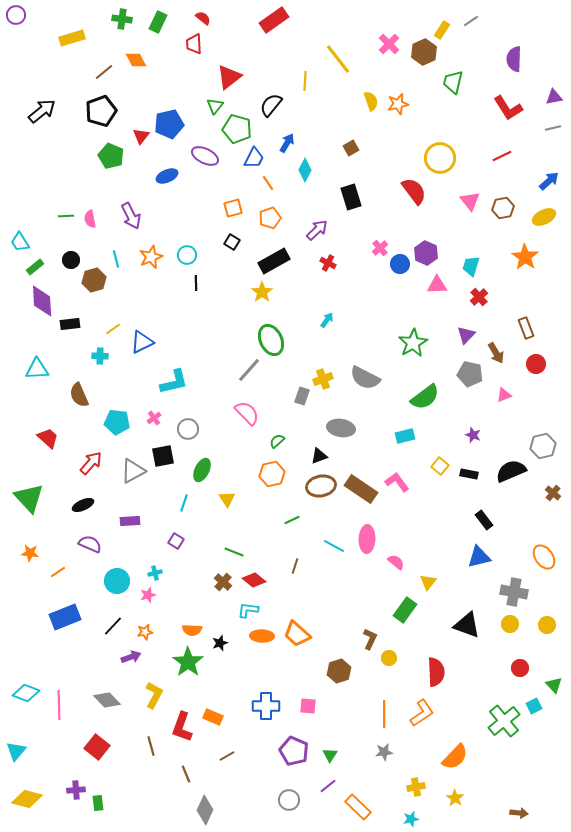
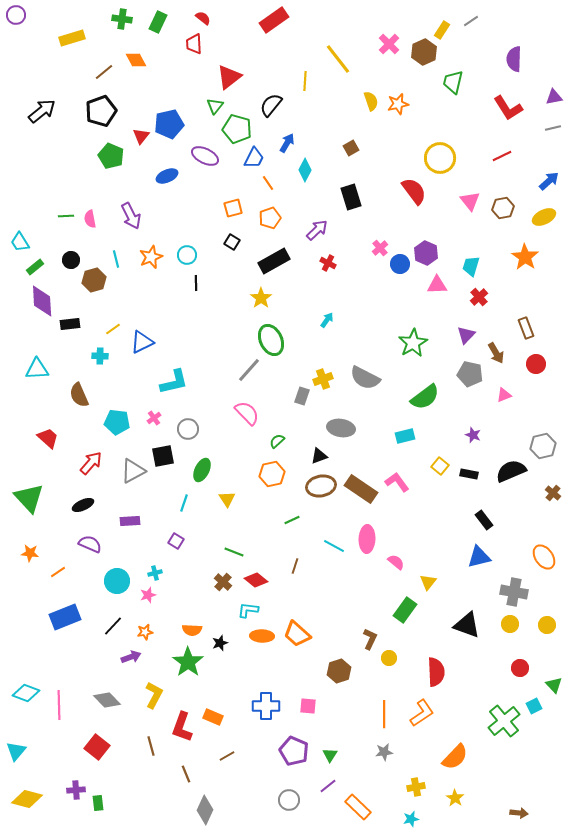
yellow star at (262, 292): moved 1 px left, 6 px down
red diamond at (254, 580): moved 2 px right
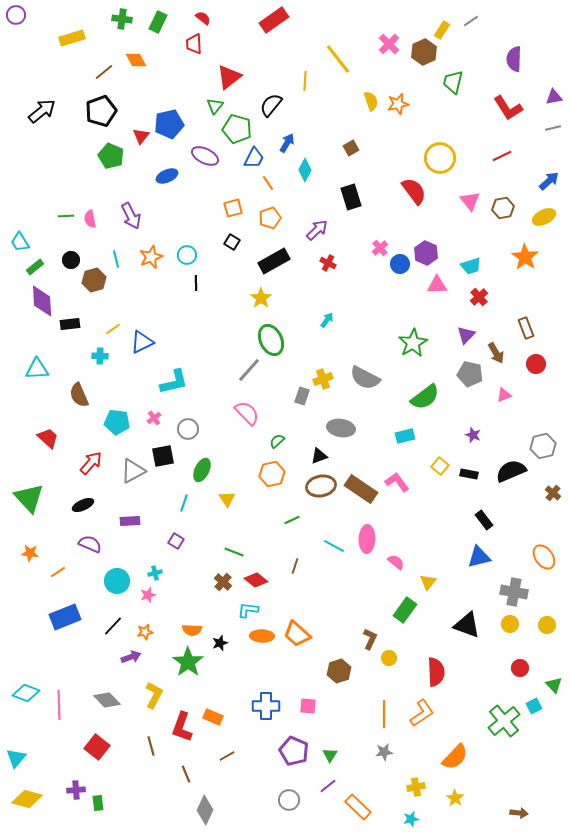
cyan trapezoid at (471, 266): rotated 125 degrees counterclockwise
cyan triangle at (16, 751): moved 7 px down
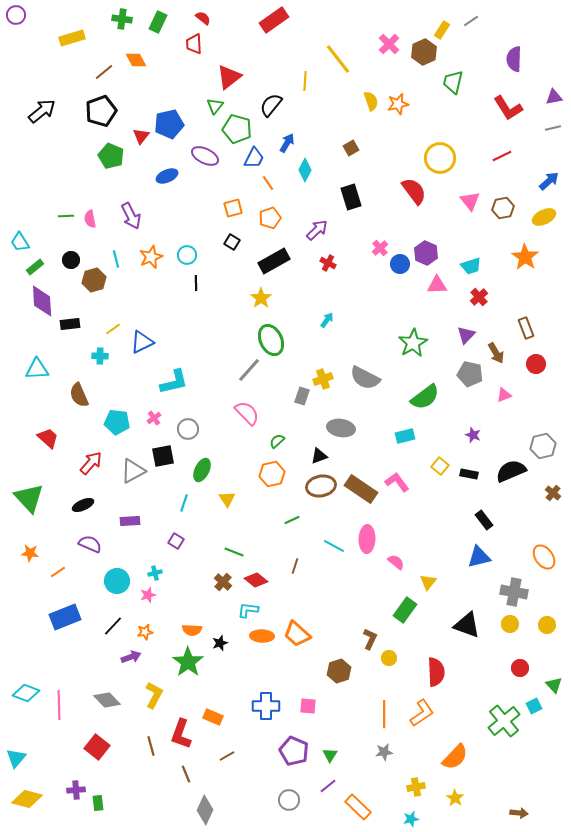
red L-shape at (182, 727): moved 1 px left, 7 px down
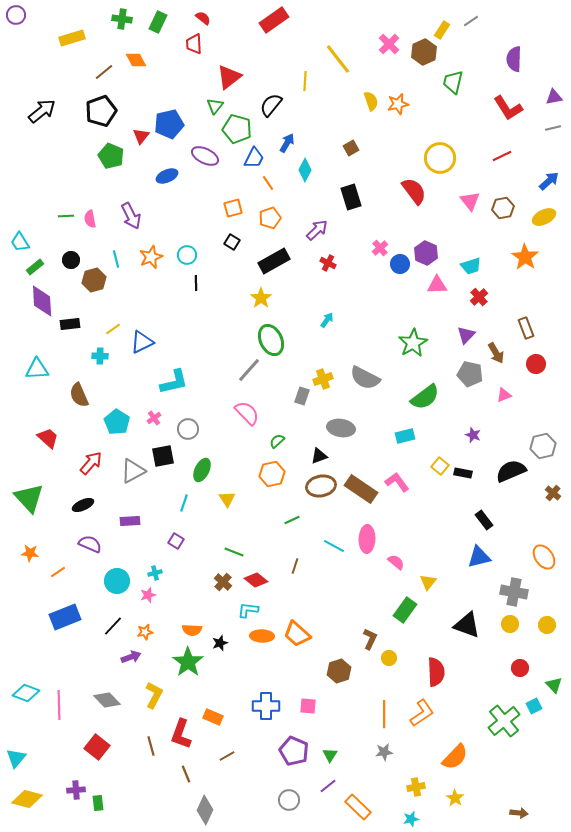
cyan pentagon at (117, 422): rotated 25 degrees clockwise
black rectangle at (469, 474): moved 6 px left, 1 px up
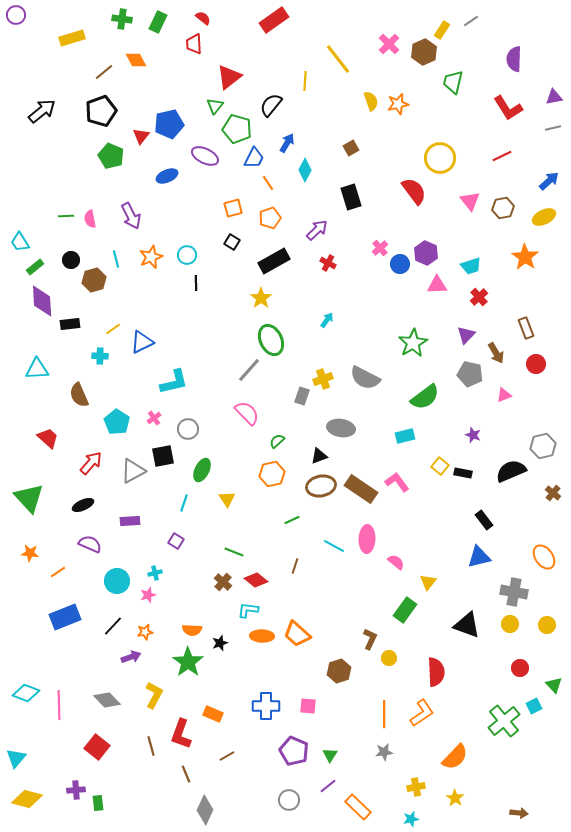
orange rectangle at (213, 717): moved 3 px up
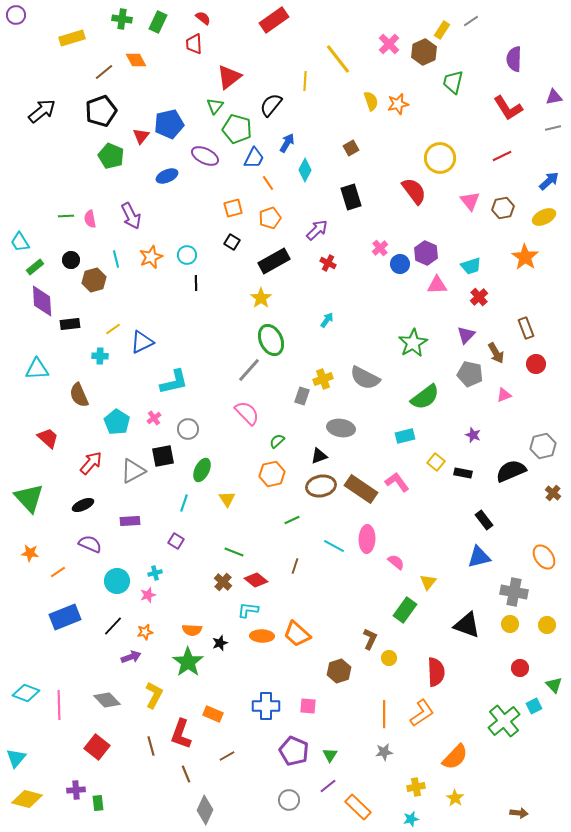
yellow square at (440, 466): moved 4 px left, 4 px up
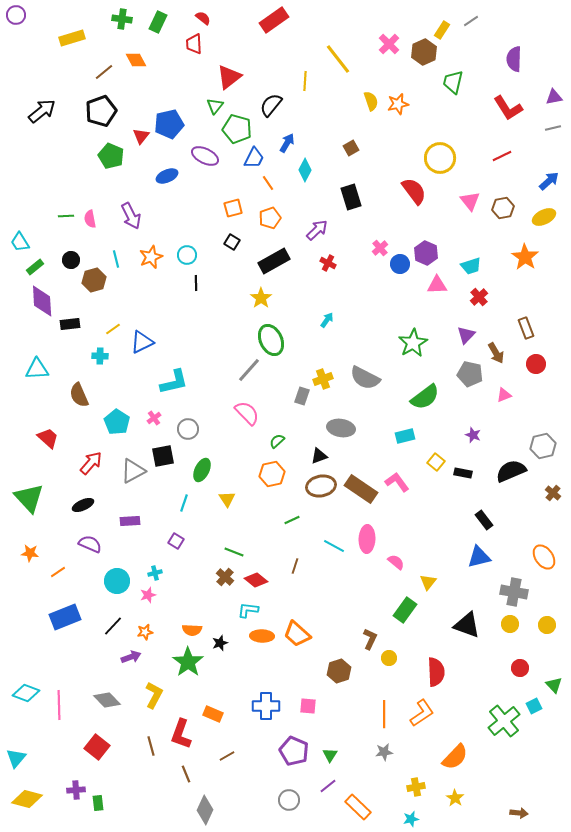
brown cross at (223, 582): moved 2 px right, 5 px up
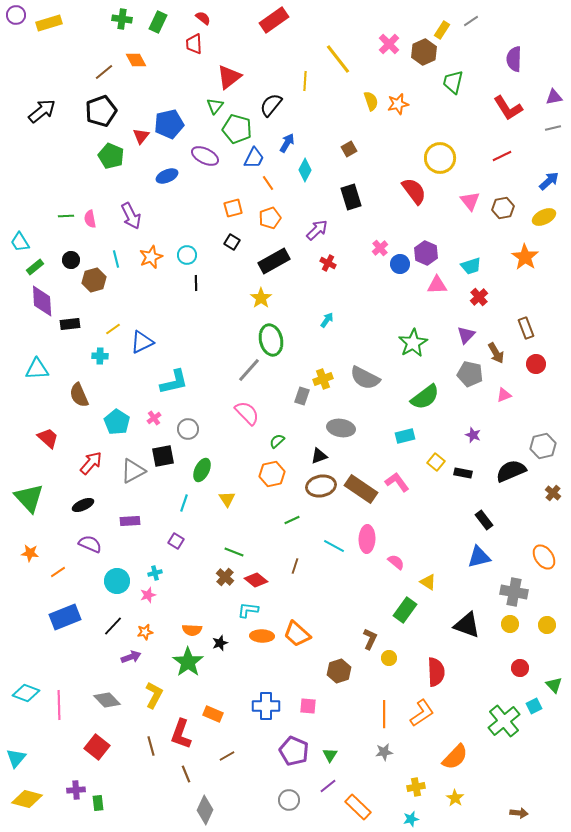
yellow rectangle at (72, 38): moved 23 px left, 15 px up
brown square at (351, 148): moved 2 px left, 1 px down
green ellipse at (271, 340): rotated 12 degrees clockwise
yellow triangle at (428, 582): rotated 36 degrees counterclockwise
